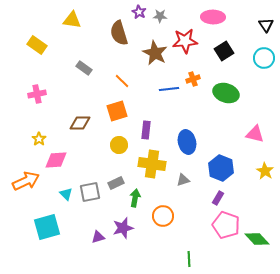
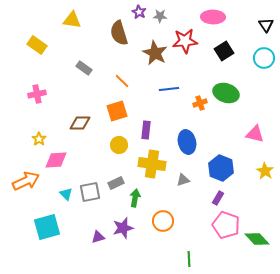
orange cross at (193, 79): moved 7 px right, 24 px down
orange circle at (163, 216): moved 5 px down
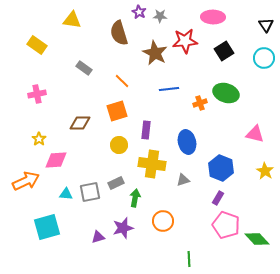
cyan triangle at (66, 194): rotated 40 degrees counterclockwise
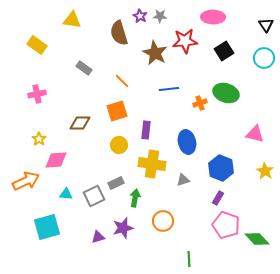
purple star at (139, 12): moved 1 px right, 4 px down
gray square at (90, 192): moved 4 px right, 4 px down; rotated 15 degrees counterclockwise
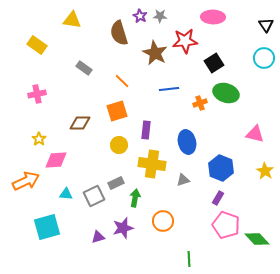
black square at (224, 51): moved 10 px left, 12 px down
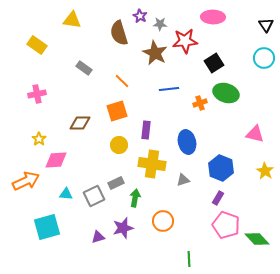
gray star at (160, 16): moved 8 px down
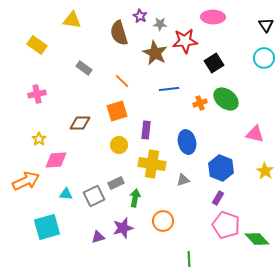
green ellipse at (226, 93): moved 6 px down; rotated 20 degrees clockwise
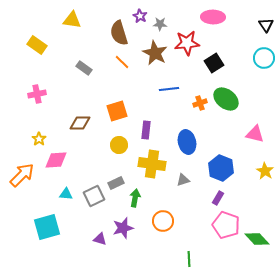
red star at (185, 41): moved 2 px right, 2 px down
orange line at (122, 81): moved 19 px up
orange arrow at (26, 181): moved 4 px left, 6 px up; rotated 20 degrees counterclockwise
purple triangle at (98, 237): moved 2 px right, 2 px down; rotated 32 degrees clockwise
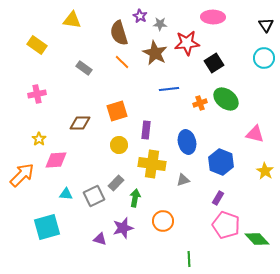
blue hexagon at (221, 168): moved 6 px up
gray rectangle at (116, 183): rotated 21 degrees counterclockwise
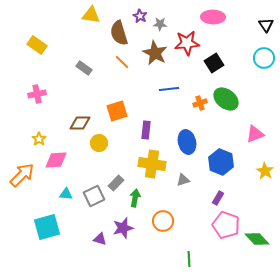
yellow triangle at (72, 20): moved 19 px right, 5 px up
pink triangle at (255, 134): rotated 36 degrees counterclockwise
yellow circle at (119, 145): moved 20 px left, 2 px up
